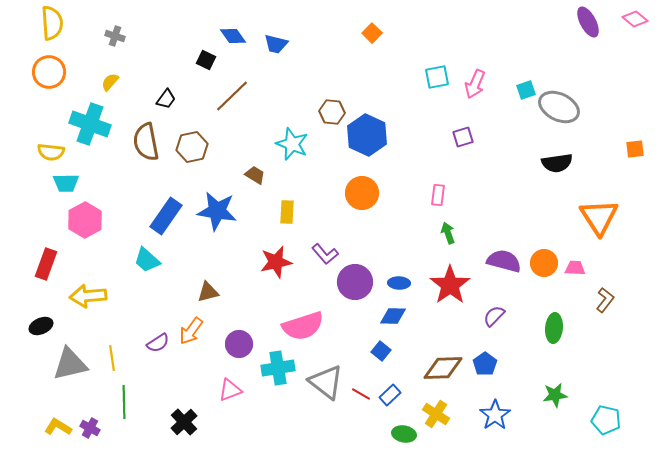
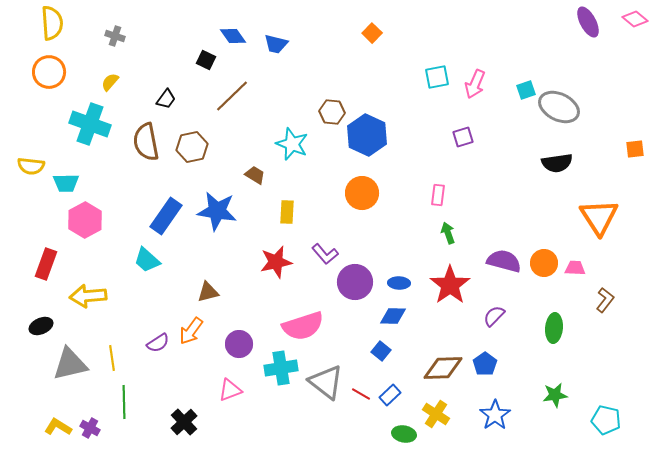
yellow semicircle at (51, 152): moved 20 px left, 14 px down
cyan cross at (278, 368): moved 3 px right
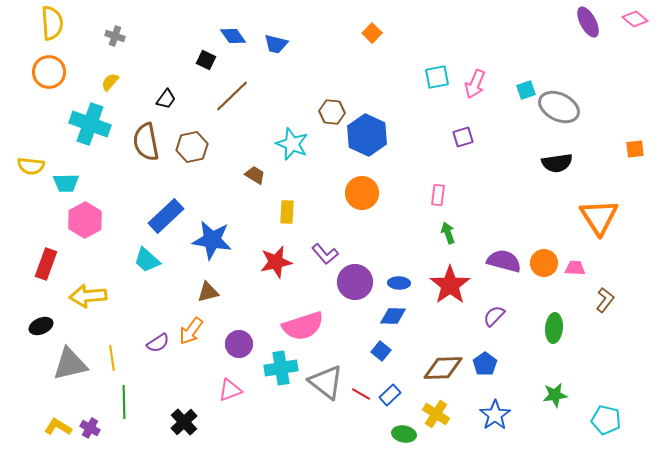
blue star at (217, 211): moved 5 px left, 29 px down
blue rectangle at (166, 216): rotated 12 degrees clockwise
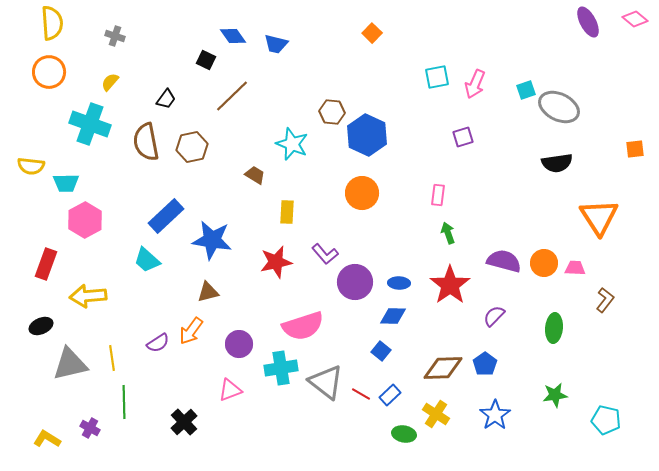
yellow L-shape at (58, 427): moved 11 px left, 12 px down
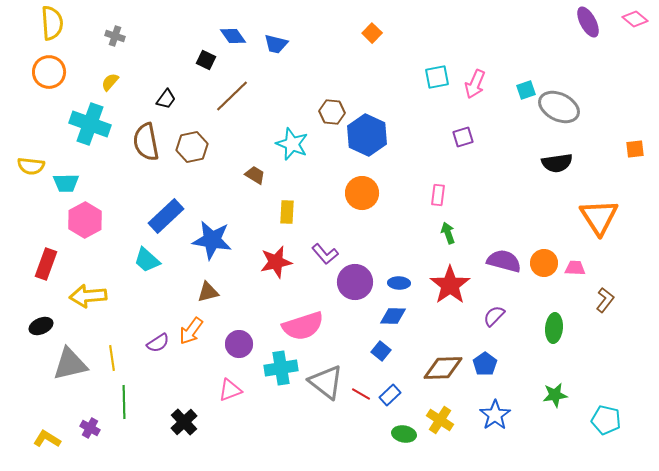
yellow cross at (436, 414): moved 4 px right, 6 px down
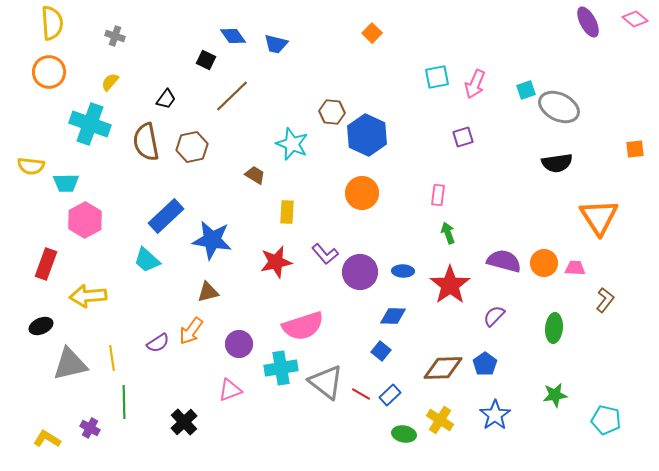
purple circle at (355, 282): moved 5 px right, 10 px up
blue ellipse at (399, 283): moved 4 px right, 12 px up
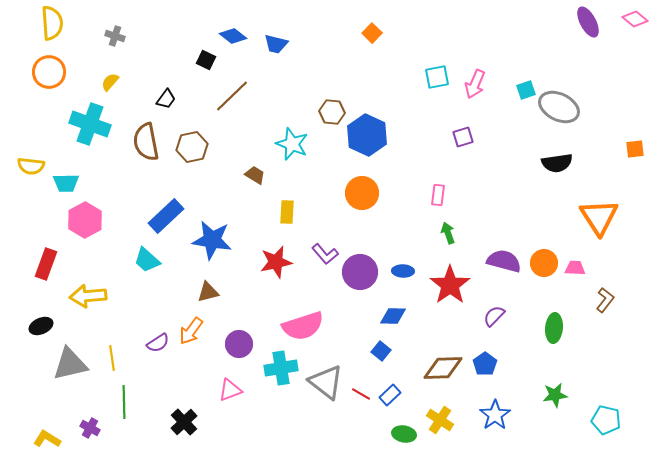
blue diamond at (233, 36): rotated 16 degrees counterclockwise
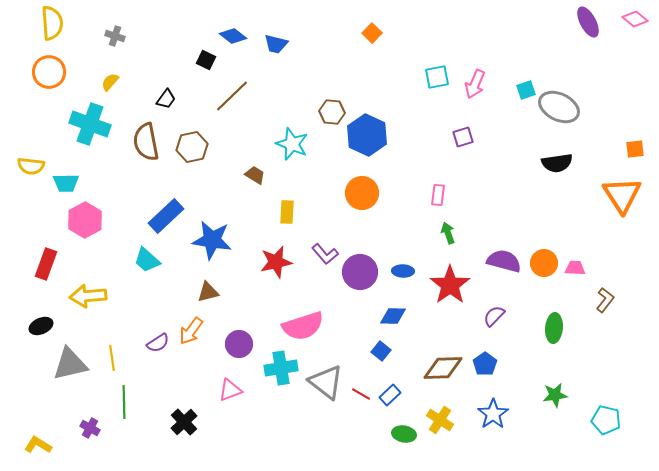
orange triangle at (599, 217): moved 23 px right, 22 px up
blue star at (495, 415): moved 2 px left, 1 px up
yellow L-shape at (47, 439): moved 9 px left, 6 px down
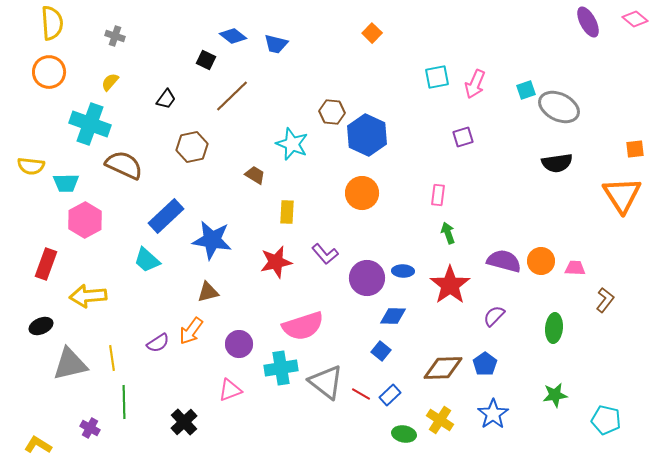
brown semicircle at (146, 142): moved 22 px left, 23 px down; rotated 126 degrees clockwise
orange circle at (544, 263): moved 3 px left, 2 px up
purple circle at (360, 272): moved 7 px right, 6 px down
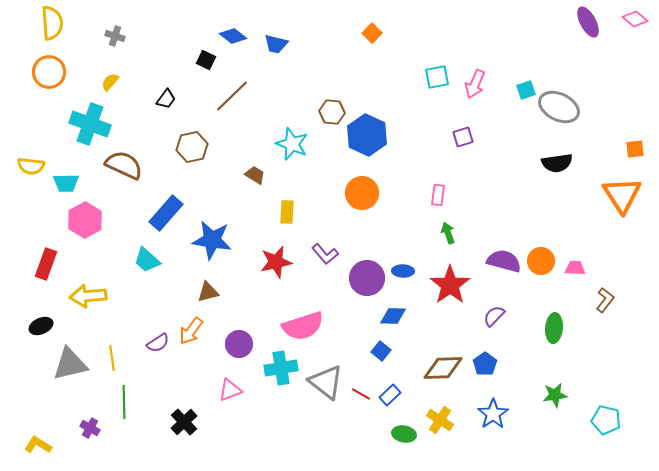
blue rectangle at (166, 216): moved 3 px up; rotated 6 degrees counterclockwise
